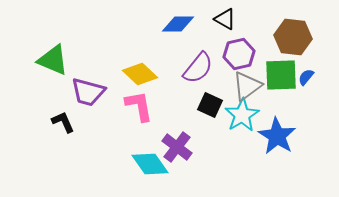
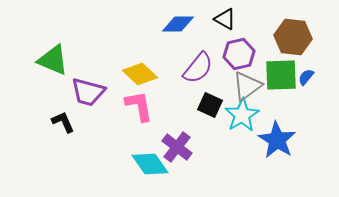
blue star: moved 4 px down
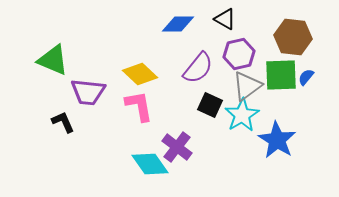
purple trapezoid: rotated 9 degrees counterclockwise
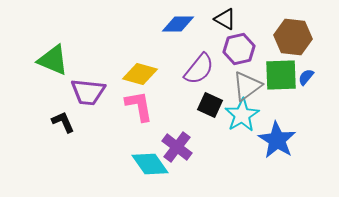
purple hexagon: moved 5 px up
purple semicircle: moved 1 px right, 1 px down
yellow diamond: rotated 28 degrees counterclockwise
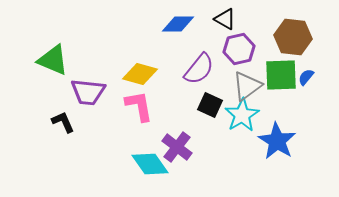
blue star: moved 1 px down
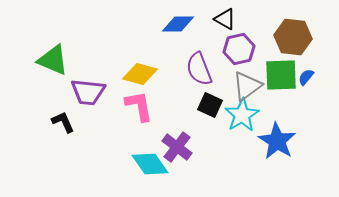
purple semicircle: rotated 120 degrees clockwise
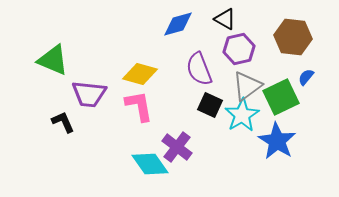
blue diamond: rotated 16 degrees counterclockwise
green square: moved 22 px down; rotated 24 degrees counterclockwise
purple trapezoid: moved 1 px right, 2 px down
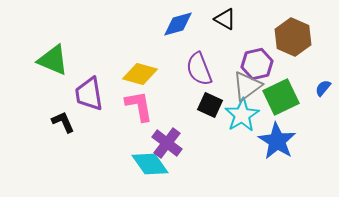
brown hexagon: rotated 18 degrees clockwise
purple hexagon: moved 18 px right, 15 px down
blue semicircle: moved 17 px right, 11 px down
purple trapezoid: rotated 75 degrees clockwise
purple cross: moved 10 px left, 4 px up
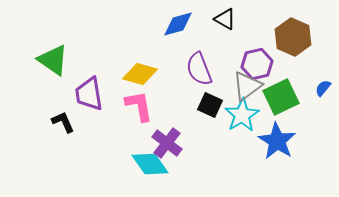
green triangle: rotated 12 degrees clockwise
